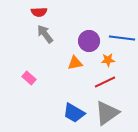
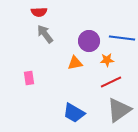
orange star: moved 1 px left
pink rectangle: rotated 40 degrees clockwise
red line: moved 6 px right
gray triangle: moved 12 px right, 3 px up
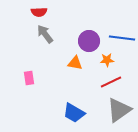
orange triangle: rotated 21 degrees clockwise
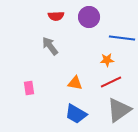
red semicircle: moved 17 px right, 4 px down
gray arrow: moved 5 px right, 12 px down
purple circle: moved 24 px up
orange triangle: moved 20 px down
pink rectangle: moved 10 px down
blue trapezoid: moved 2 px right, 1 px down
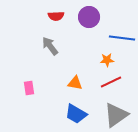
gray triangle: moved 3 px left, 5 px down
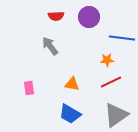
orange triangle: moved 3 px left, 1 px down
blue trapezoid: moved 6 px left
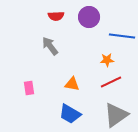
blue line: moved 2 px up
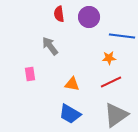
red semicircle: moved 3 px right, 2 px up; rotated 84 degrees clockwise
orange star: moved 2 px right, 2 px up
pink rectangle: moved 1 px right, 14 px up
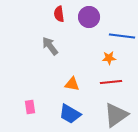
pink rectangle: moved 33 px down
red line: rotated 20 degrees clockwise
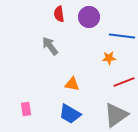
red line: moved 13 px right; rotated 15 degrees counterclockwise
pink rectangle: moved 4 px left, 2 px down
